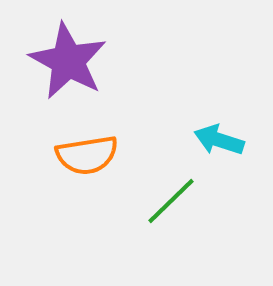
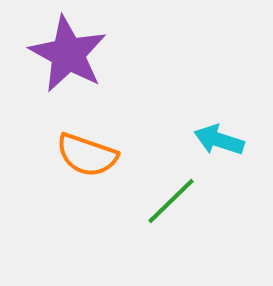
purple star: moved 7 px up
orange semicircle: rotated 28 degrees clockwise
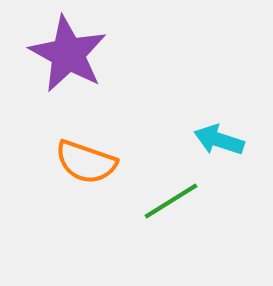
orange semicircle: moved 1 px left, 7 px down
green line: rotated 12 degrees clockwise
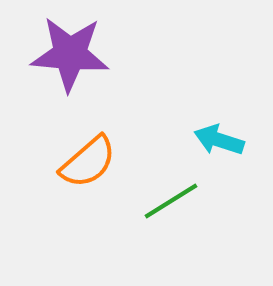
purple star: moved 2 px right; rotated 24 degrees counterclockwise
orange semicircle: moved 2 px right; rotated 60 degrees counterclockwise
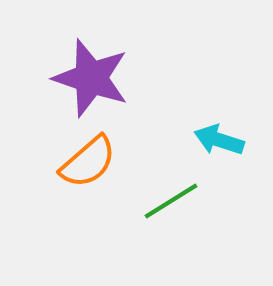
purple star: moved 21 px right, 24 px down; rotated 14 degrees clockwise
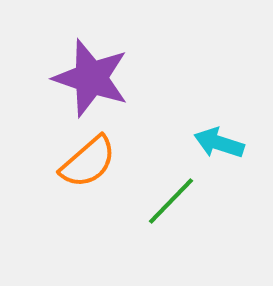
cyan arrow: moved 3 px down
green line: rotated 14 degrees counterclockwise
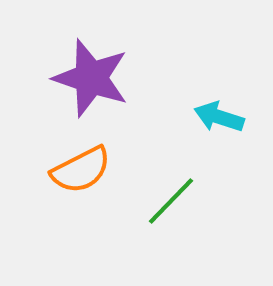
cyan arrow: moved 26 px up
orange semicircle: moved 7 px left, 8 px down; rotated 14 degrees clockwise
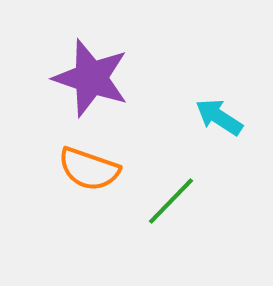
cyan arrow: rotated 15 degrees clockwise
orange semicircle: moved 8 px right, 1 px up; rotated 46 degrees clockwise
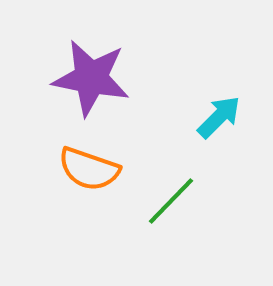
purple star: rotated 8 degrees counterclockwise
cyan arrow: rotated 102 degrees clockwise
